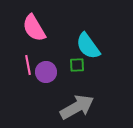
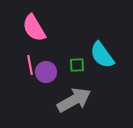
cyan semicircle: moved 14 px right, 9 px down
pink line: moved 2 px right
gray arrow: moved 3 px left, 7 px up
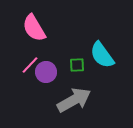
pink line: rotated 54 degrees clockwise
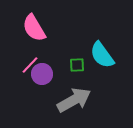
purple circle: moved 4 px left, 2 px down
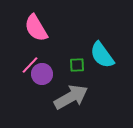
pink semicircle: moved 2 px right
gray arrow: moved 3 px left, 3 px up
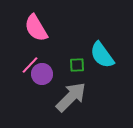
gray arrow: rotated 16 degrees counterclockwise
